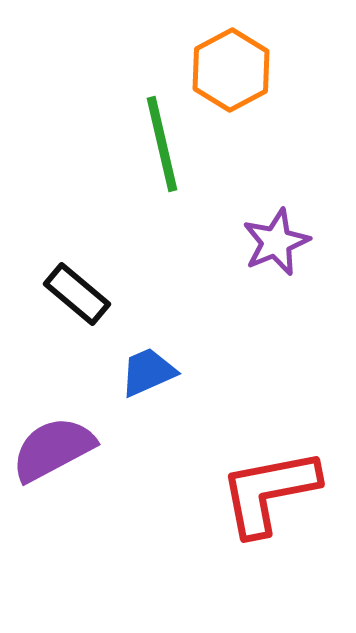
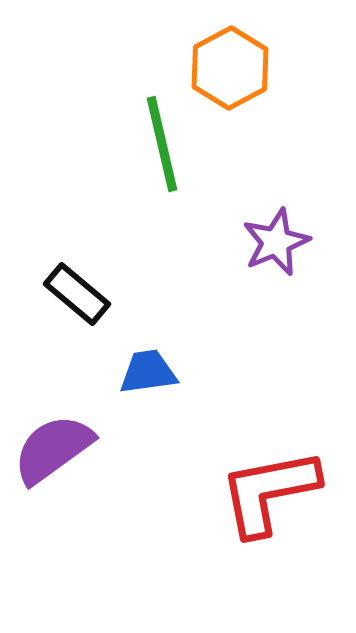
orange hexagon: moved 1 px left, 2 px up
blue trapezoid: rotated 16 degrees clockwise
purple semicircle: rotated 8 degrees counterclockwise
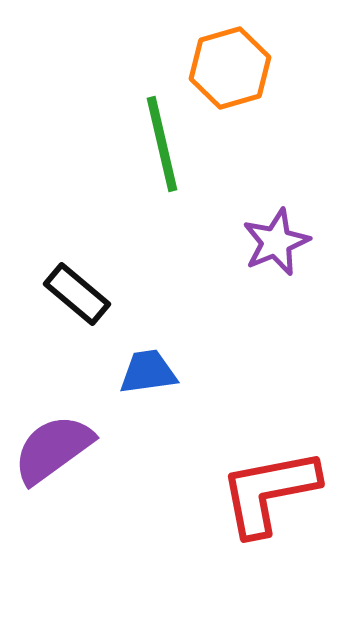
orange hexagon: rotated 12 degrees clockwise
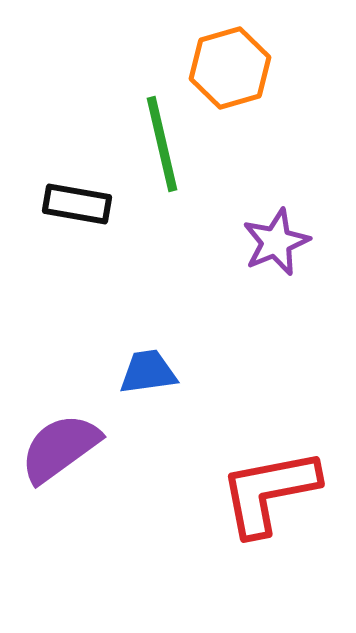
black rectangle: moved 90 px up; rotated 30 degrees counterclockwise
purple semicircle: moved 7 px right, 1 px up
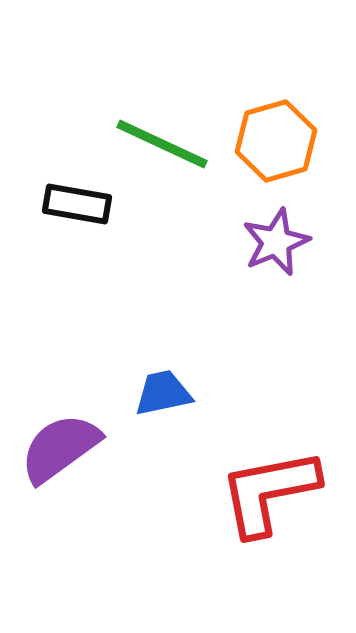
orange hexagon: moved 46 px right, 73 px down
green line: rotated 52 degrees counterclockwise
blue trapezoid: moved 15 px right, 21 px down; rotated 4 degrees counterclockwise
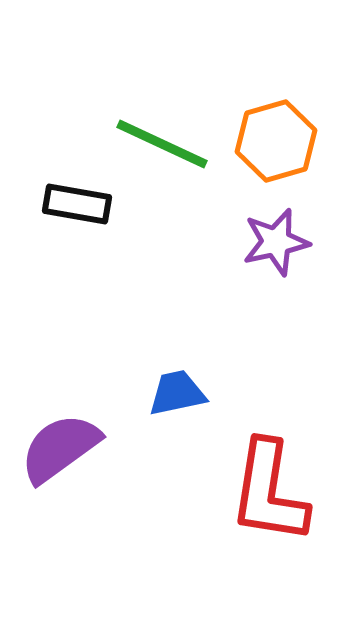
purple star: rotated 10 degrees clockwise
blue trapezoid: moved 14 px right
red L-shape: rotated 70 degrees counterclockwise
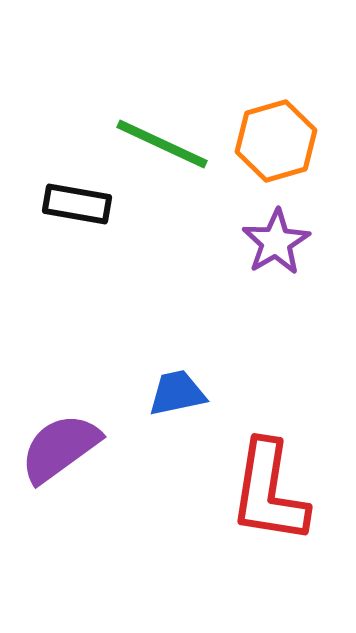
purple star: rotated 18 degrees counterclockwise
